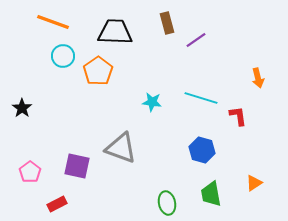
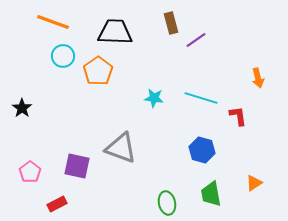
brown rectangle: moved 4 px right
cyan star: moved 2 px right, 4 px up
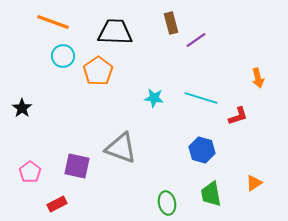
red L-shape: rotated 80 degrees clockwise
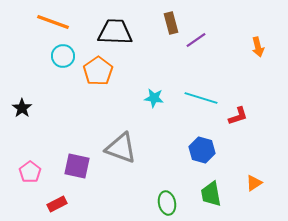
orange arrow: moved 31 px up
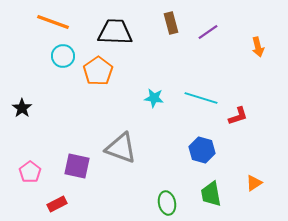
purple line: moved 12 px right, 8 px up
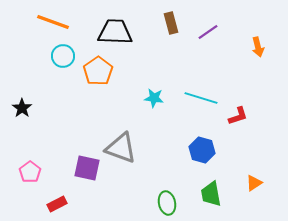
purple square: moved 10 px right, 2 px down
